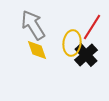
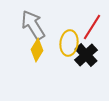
yellow ellipse: moved 3 px left
yellow diamond: rotated 50 degrees clockwise
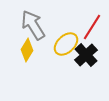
yellow ellipse: moved 3 px left, 1 px down; rotated 40 degrees clockwise
yellow diamond: moved 10 px left
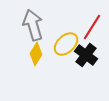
gray arrow: rotated 16 degrees clockwise
yellow diamond: moved 9 px right, 4 px down
black cross: rotated 10 degrees counterclockwise
